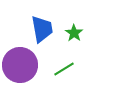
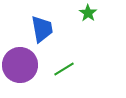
green star: moved 14 px right, 20 px up
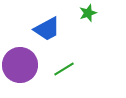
green star: rotated 18 degrees clockwise
blue trapezoid: moved 5 px right; rotated 72 degrees clockwise
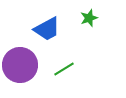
green star: moved 1 px right, 5 px down
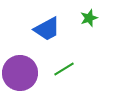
purple circle: moved 8 px down
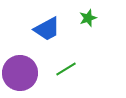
green star: moved 1 px left
green line: moved 2 px right
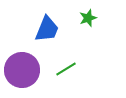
blue trapezoid: rotated 40 degrees counterclockwise
purple circle: moved 2 px right, 3 px up
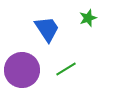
blue trapezoid: rotated 56 degrees counterclockwise
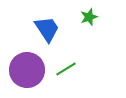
green star: moved 1 px right, 1 px up
purple circle: moved 5 px right
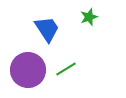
purple circle: moved 1 px right
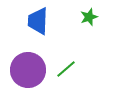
blue trapezoid: moved 9 px left, 8 px up; rotated 144 degrees counterclockwise
green line: rotated 10 degrees counterclockwise
